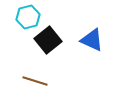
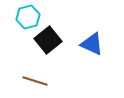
blue triangle: moved 4 px down
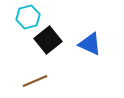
blue triangle: moved 2 px left
brown line: rotated 40 degrees counterclockwise
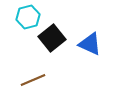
black square: moved 4 px right, 2 px up
brown line: moved 2 px left, 1 px up
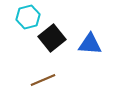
blue triangle: rotated 20 degrees counterclockwise
brown line: moved 10 px right
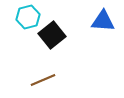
black square: moved 3 px up
blue triangle: moved 13 px right, 23 px up
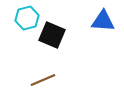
cyan hexagon: moved 1 px left, 1 px down
black square: rotated 28 degrees counterclockwise
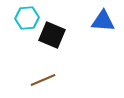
cyan hexagon: rotated 10 degrees clockwise
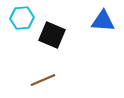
cyan hexagon: moved 5 px left
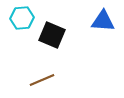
brown line: moved 1 px left
